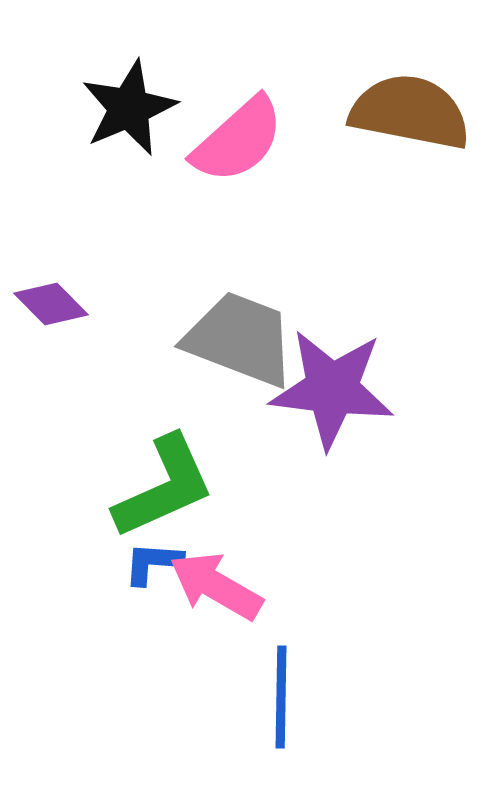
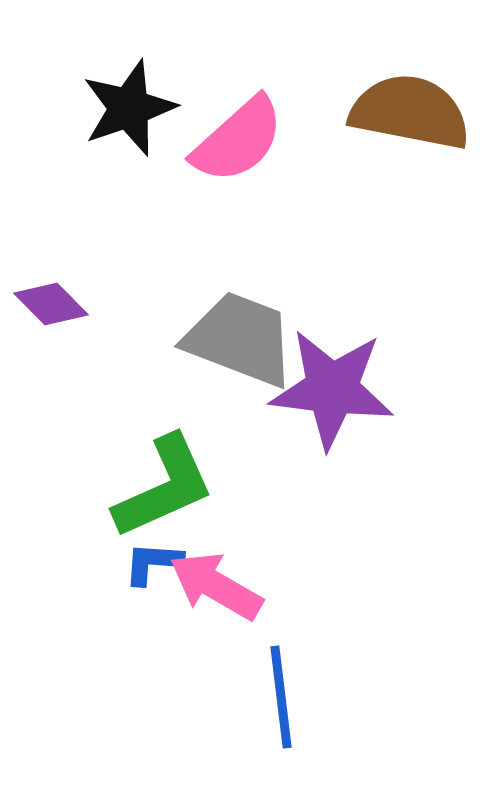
black star: rotated 4 degrees clockwise
blue line: rotated 8 degrees counterclockwise
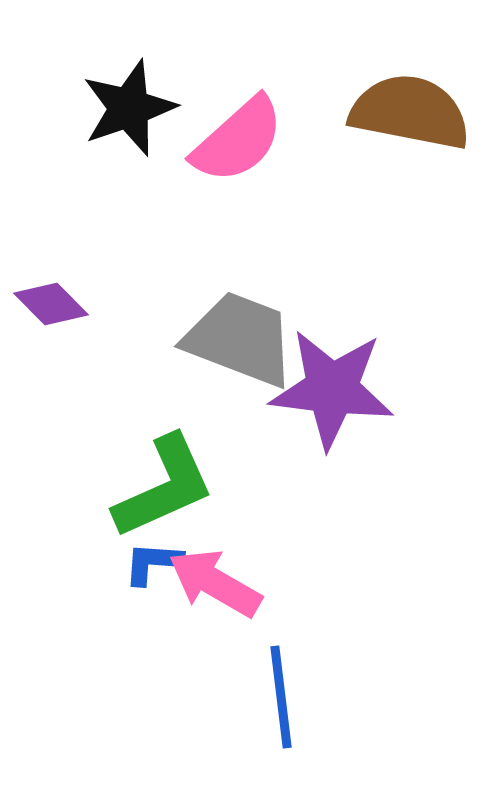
pink arrow: moved 1 px left, 3 px up
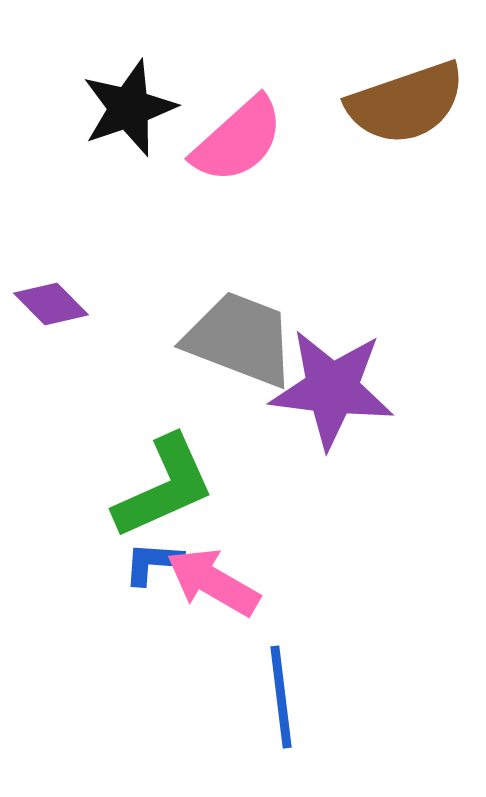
brown semicircle: moved 4 px left, 9 px up; rotated 150 degrees clockwise
pink arrow: moved 2 px left, 1 px up
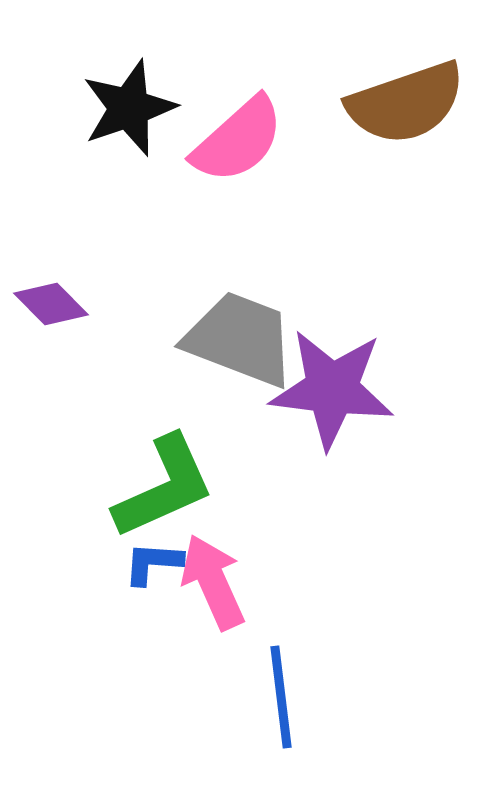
pink arrow: rotated 36 degrees clockwise
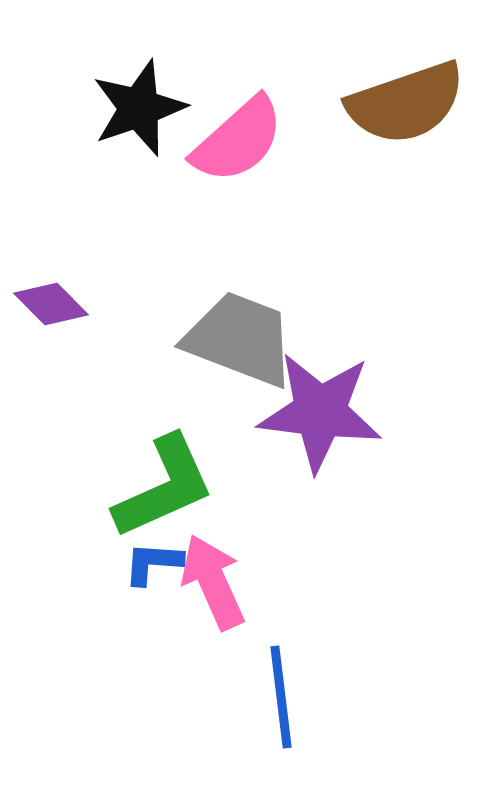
black star: moved 10 px right
purple star: moved 12 px left, 23 px down
